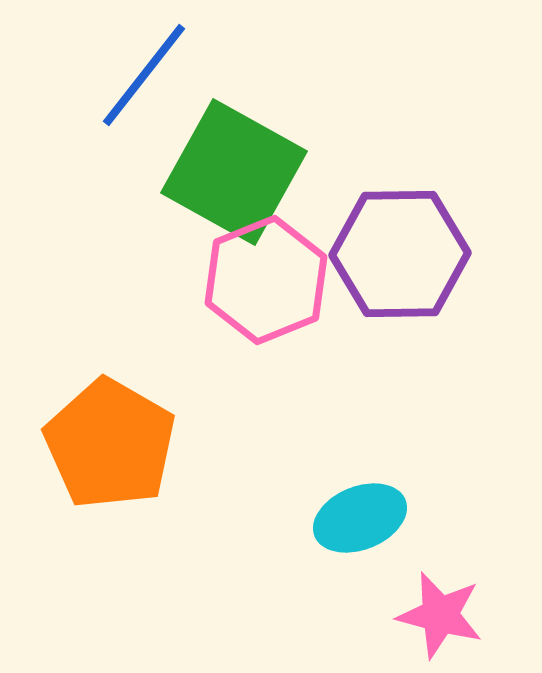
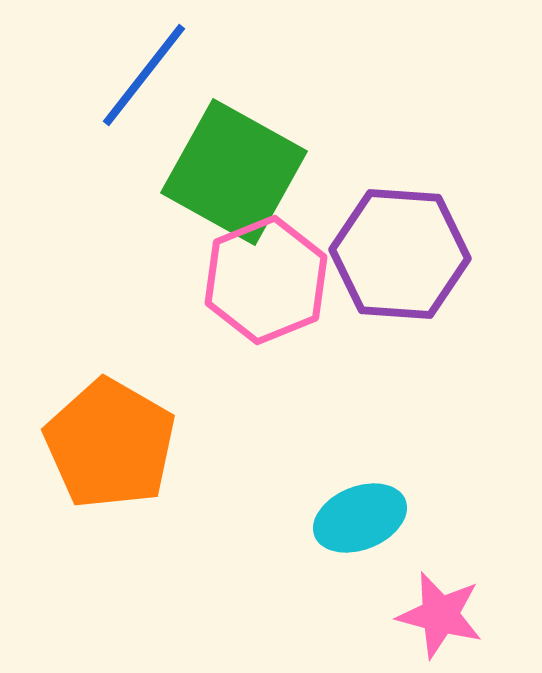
purple hexagon: rotated 5 degrees clockwise
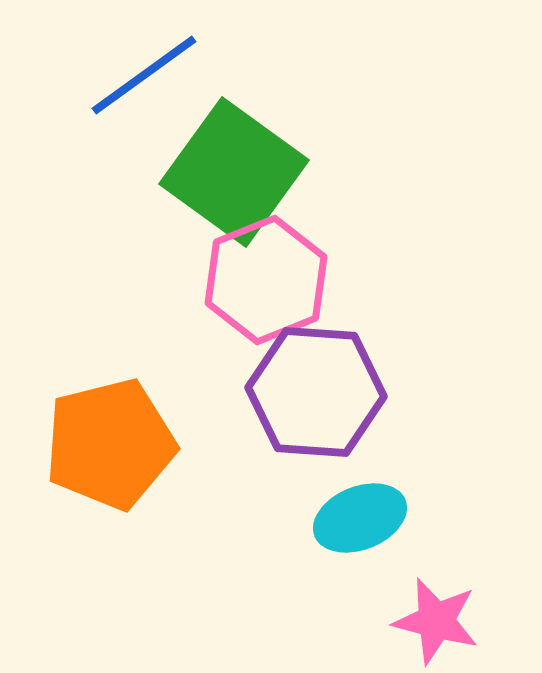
blue line: rotated 16 degrees clockwise
green square: rotated 7 degrees clockwise
purple hexagon: moved 84 px left, 138 px down
orange pentagon: rotated 28 degrees clockwise
pink star: moved 4 px left, 6 px down
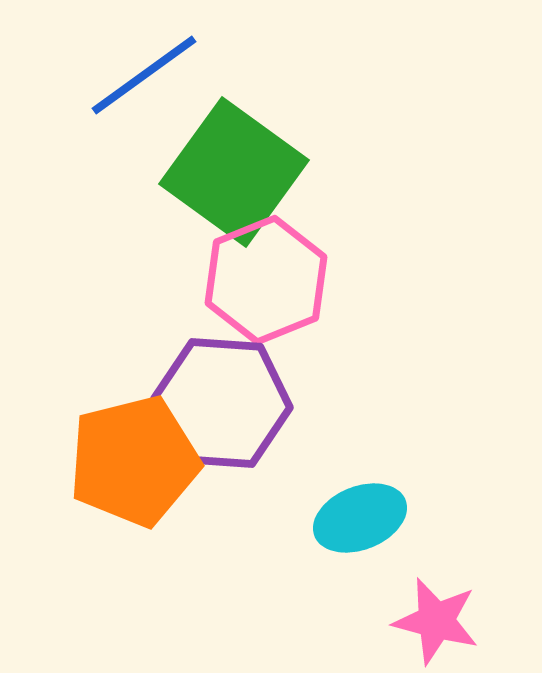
purple hexagon: moved 94 px left, 11 px down
orange pentagon: moved 24 px right, 17 px down
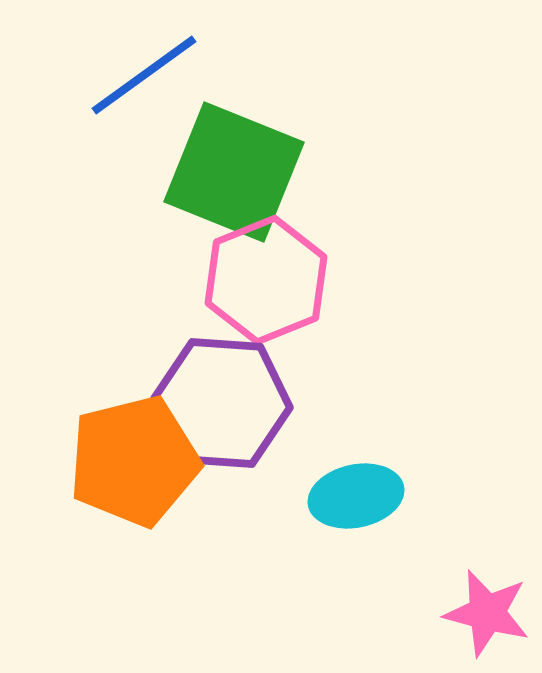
green square: rotated 14 degrees counterclockwise
cyan ellipse: moved 4 px left, 22 px up; rotated 10 degrees clockwise
pink star: moved 51 px right, 8 px up
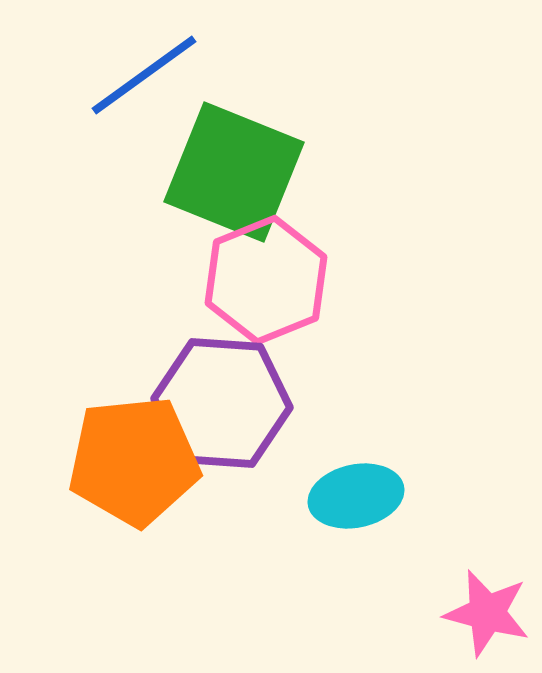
orange pentagon: rotated 8 degrees clockwise
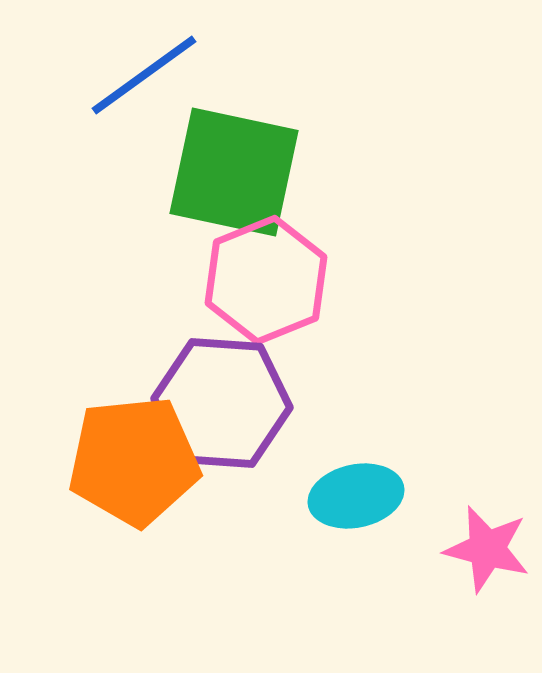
green square: rotated 10 degrees counterclockwise
pink star: moved 64 px up
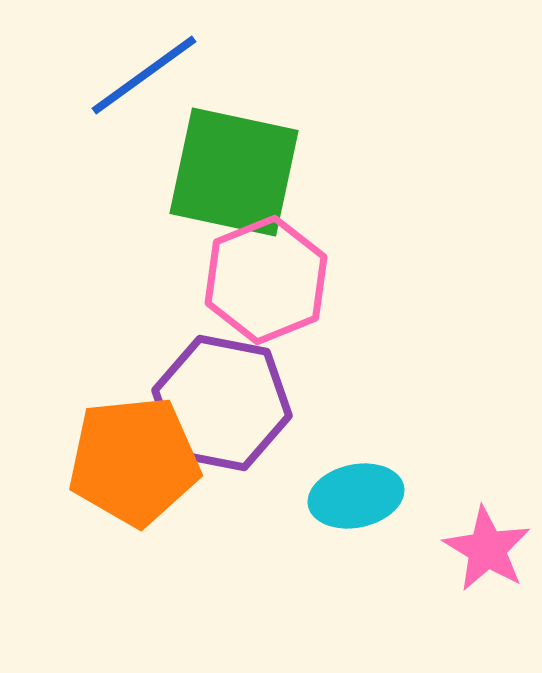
purple hexagon: rotated 7 degrees clockwise
pink star: rotated 16 degrees clockwise
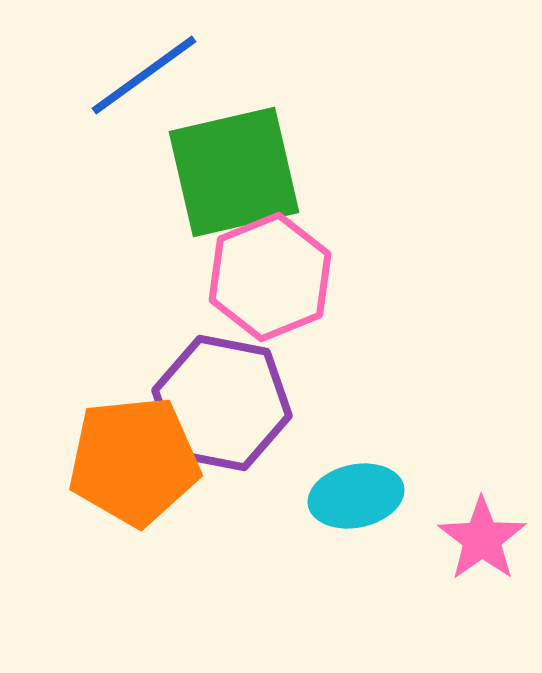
green square: rotated 25 degrees counterclockwise
pink hexagon: moved 4 px right, 3 px up
pink star: moved 5 px left, 10 px up; rotated 6 degrees clockwise
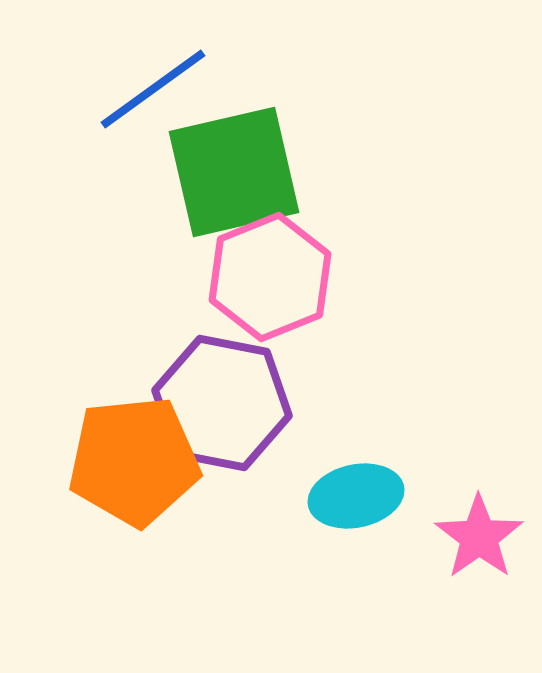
blue line: moved 9 px right, 14 px down
pink star: moved 3 px left, 2 px up
